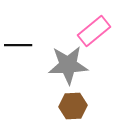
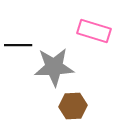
pink rectangle: rotated 56 degrees clockwise
gray star: moved 14 px left, 2 px down
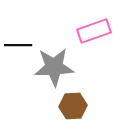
pink rectangle: rotated 36 degrees counterclockwise
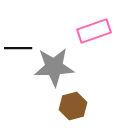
black line: moved 3 px down
brown hexagon: rotated 12 degrees counterclockwise
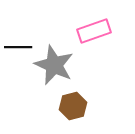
black line: moved 1 px up
gray star: moved 2 px up; rotated 27 degrees clockwise
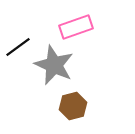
pink rectangle: moved 18 px left, 4 px up
black line: rotated 36 degrees counterclockwise
